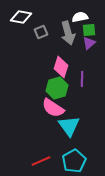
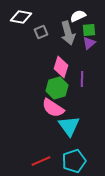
white semicircle: moved 2 px left, 1 px up; rotated 14 degrees counterclockwise
cyan pentagon: rotated 10 degrees clockwise
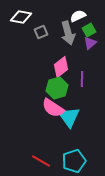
green square: rotated 24 degrees counterclockwise
purple triangle: moved 1 px right
pink diamond: rotated 35 degrees clockwise
cyan triangle: moved 9 px up
red line: rotated 54 degrees clockwise
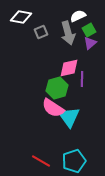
pink diamond: moved 8 px right, 1 px down; rotated 25 degrees clockwise
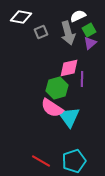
pink semicircle: moved 1 px left
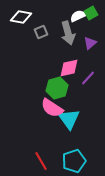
green square: moved 2 px right, 17 px up
purple line: moved 6 px right, 1 px up; rotated 42 degrees clockwise
cyan triangle: moved 2 px down
red line: rotated 30 degrees clockwise
